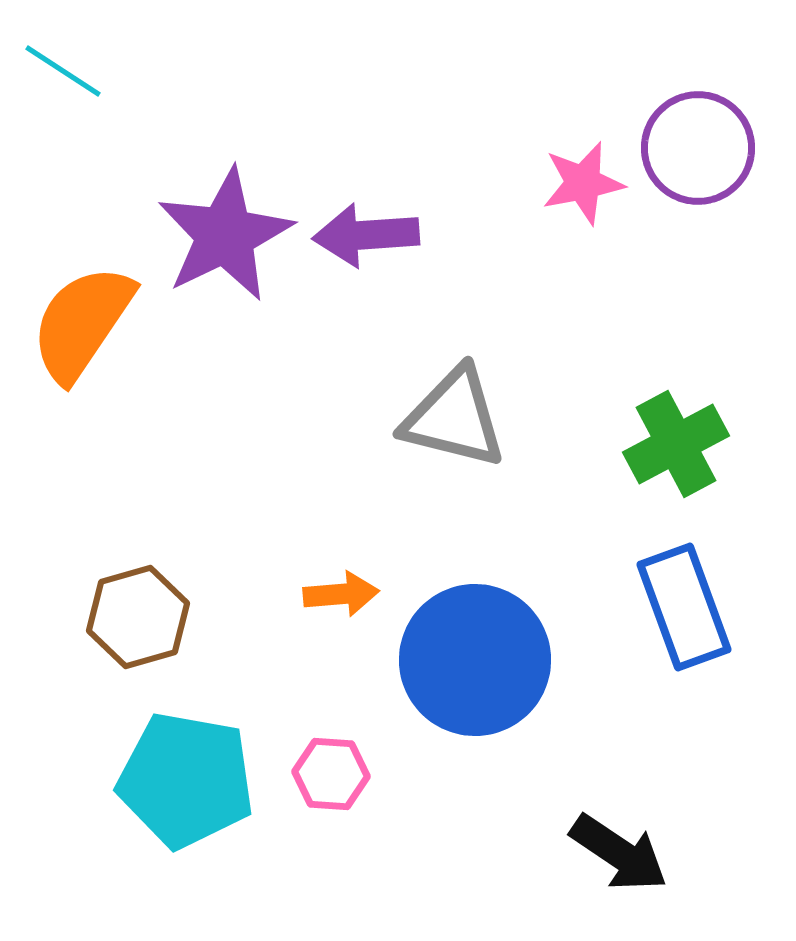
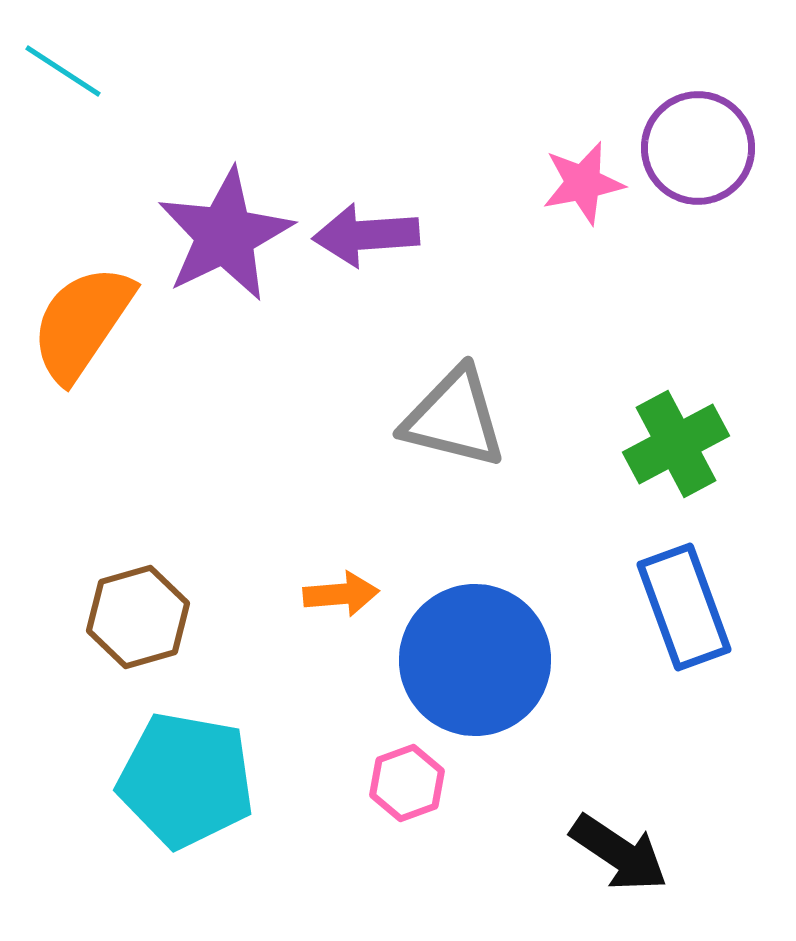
pink hexagon: moved 76 px right, 9 px down; rotated 24 degrees counterclockwise
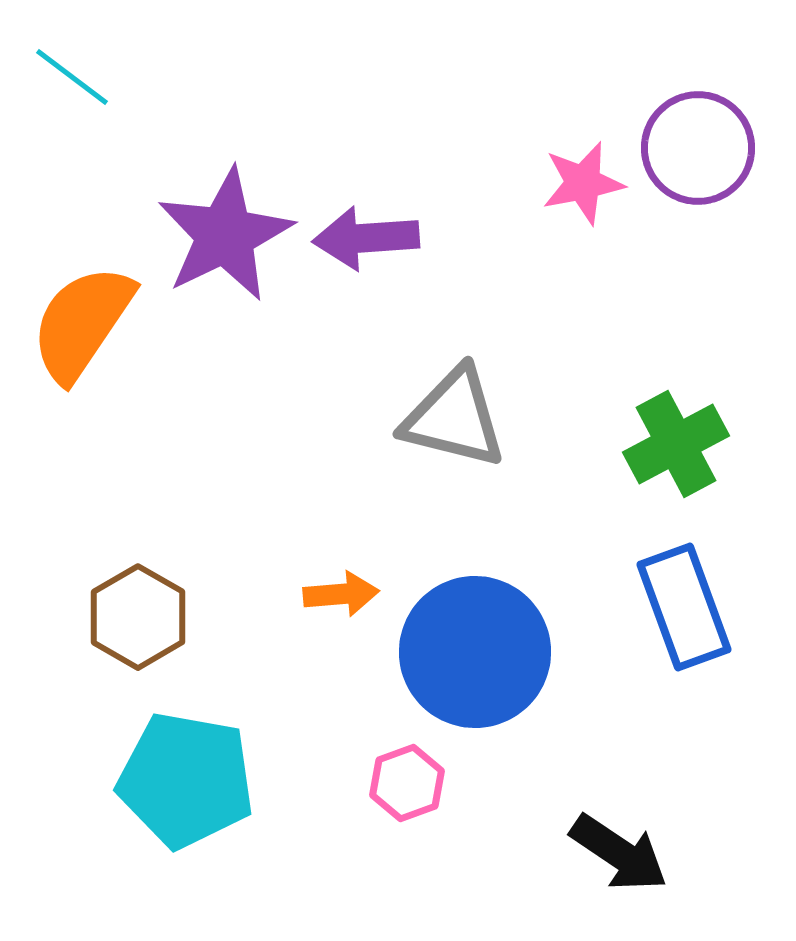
cyan line: moved 9 px right, 6 px down; rotated 4 degrees clockwise
purple arrow: moved 3 px down
brown hexagon: rotated 14 degrees counterclockwise
blue circle: moved 8 px up
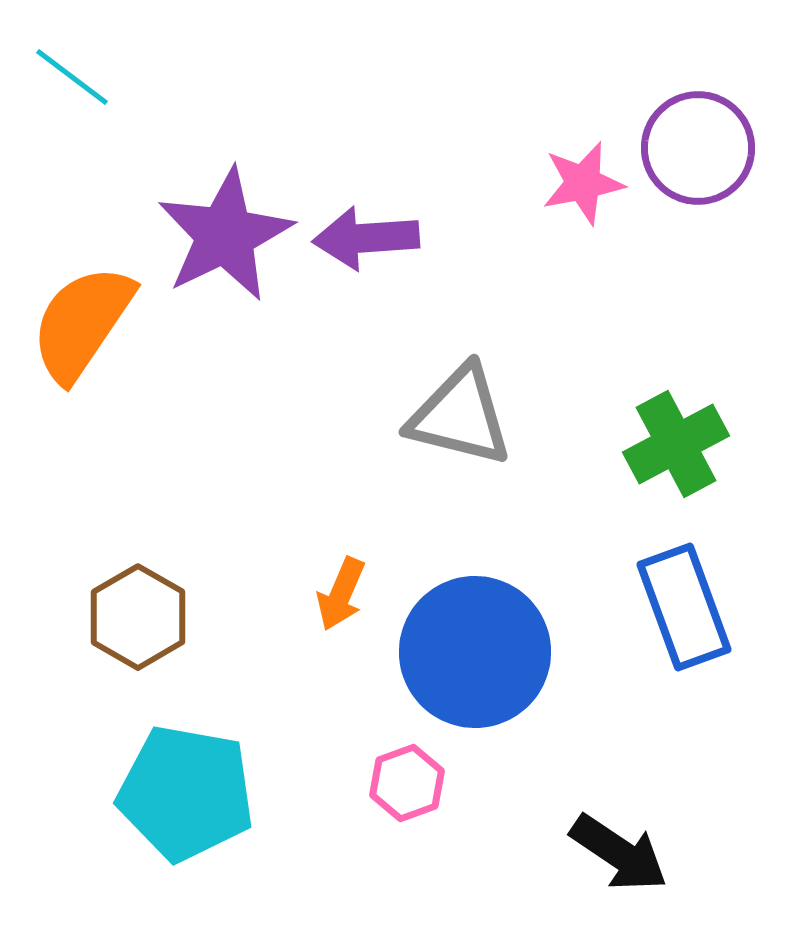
gray triangle: moved 6 px right, 2 px up
orange arrow: rotated 118 degrees clockwise
cyan pentagon: moved 13 px down
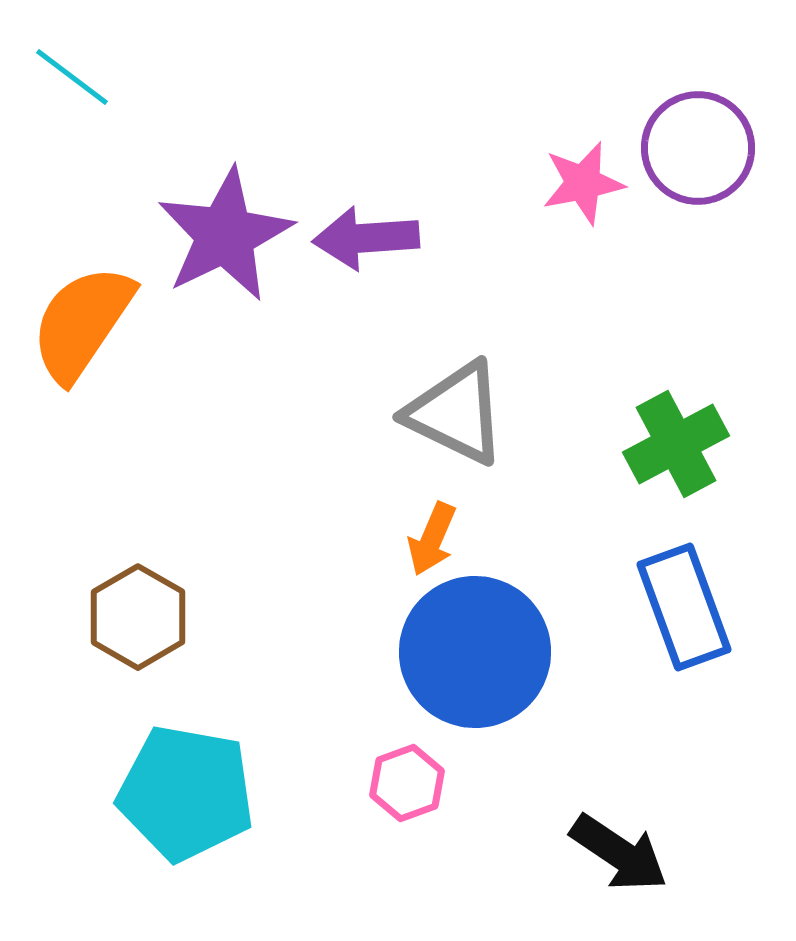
gray triangle: moved 4 px left, 3 px up; rotated 12 degrees clockwise
orange arrow: moved 91 px right, 55 px up
